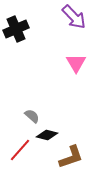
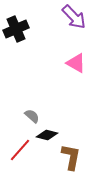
pink triangle: rotated 30 degrees counterclockwise
brown L-shape: rotated 60 degrees counterclockwise
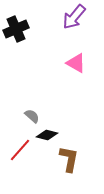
purple arrow: rotated 84 degrees clockwise
brown L-shape: moved 2 px left, 2 px down
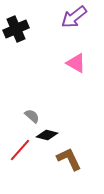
purple arrow: rotated 12 degrees clockwise
brown L-shape: rotated 36 degrees counterclockwise
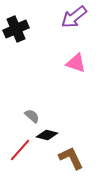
pink triangle: rotated 10 degrees counterclockwise
brown L-shape: moved 2 px right, 1 px up
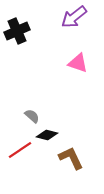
black cross: moved 1 px right, 2 px down
pink triangle: moved 2 px right
red line: rotated 15 degrees clockwise
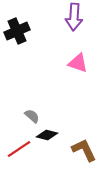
purple arrow: rotated 48 degrees counterclockwise
red line: moved 1 px left, 1 px up
brown L-shape: moved 13 px right, 8 px up
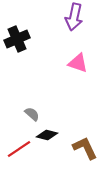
purple arrow: rotated 8 degrees clockwise
black cross: moved 8 px down
gray semicircle: moved 2 px up
brown L-shape: moved 1 px right, 2 px up
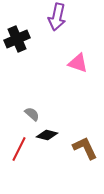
purple arrow: moved 17 px left
red line: rotated 30 degrees counterclockwise
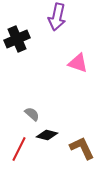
brown L-shape: moved 3 px left
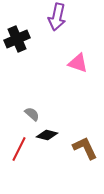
brown L-shape: moved 3 px right
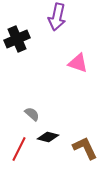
black diamond: moved 1 px right, 2 px down
